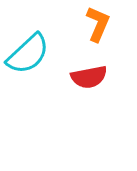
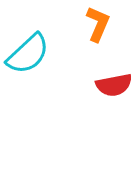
red semicircle: moved 25 px right, 8 px down
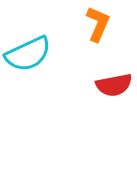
cyan semicircle: rotated 18 degrees clockwise
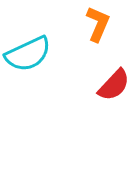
red semicircle: rotated 36 degrees counterclockwise
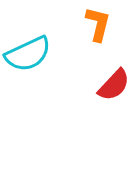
orange L-shape: rotated 9 degrees counterclockwise
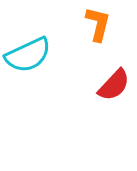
cyan semicircle: moved 1 px down
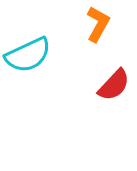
orange L-shape: rotated 15 degrees clockwise
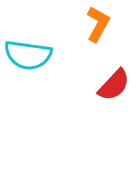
cyan semicircle: rotated 33 degrees clockwise
